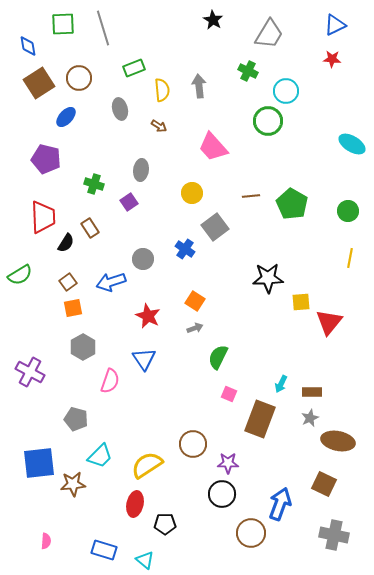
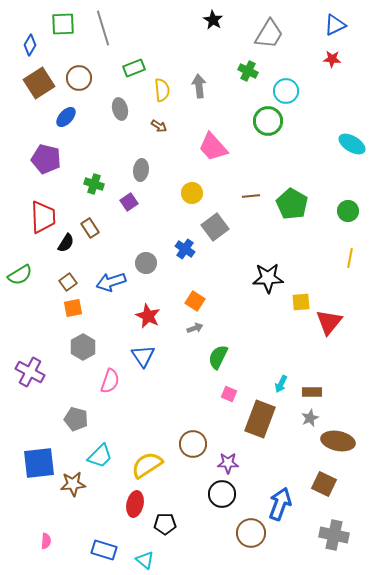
blue diamond at (28, 46): moved 2 px right, 1 px up; rotated 40 degrees clockwise
gray circle at (143, 259): moved 3 px right, 4 px down
blue triangle at (144, 359): moved 1 px left, 3 px up
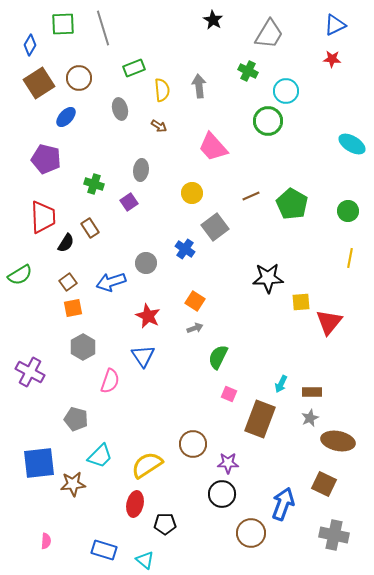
brown line at (251, 196): rotated 18 degrees counterclockwise
blue arrow at (280, 504): moved 3 px right
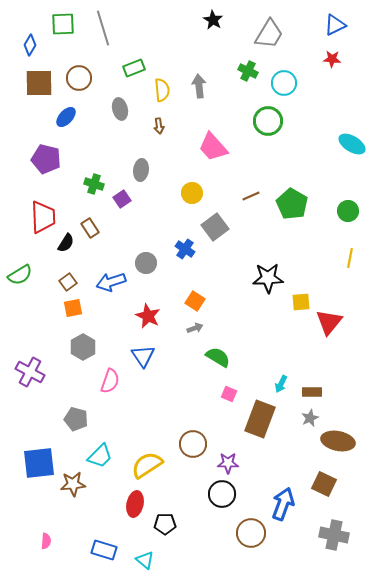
brown square at (39, 83): rotated 32 degrees clockwise
cyan circle at (286, 91): moved 2 px left, 8 px up
brown arrow at (159, 126): rotated 49 degrees clockwise
purple square at (129, 202): moved 7 px left, 3 px up
green semicircle at (218, 357): rotated 95 degrees clockwise
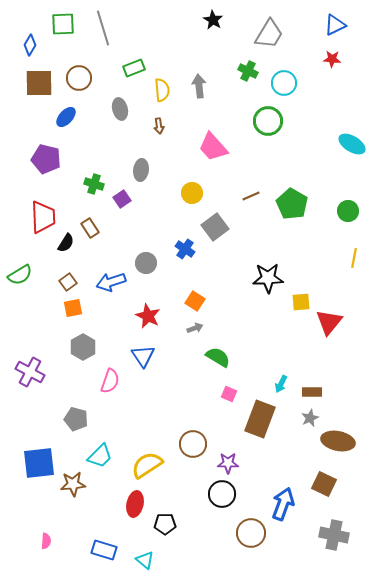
yellow line at (350, 258): moved 4 px right
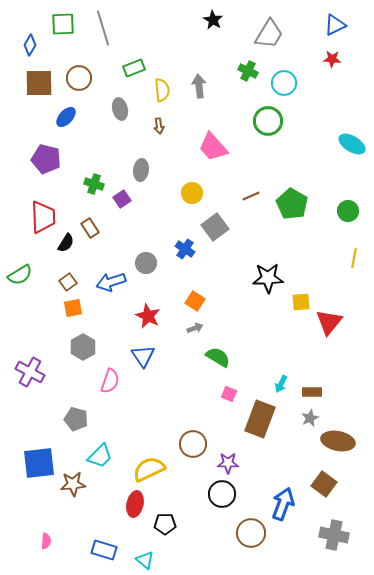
yellow semicircle at (147, 465): moved 2 px right, 4 px down; rotated 8 degrees clockwise
brown square at (324, 484): rotated 10 degrees clockwise
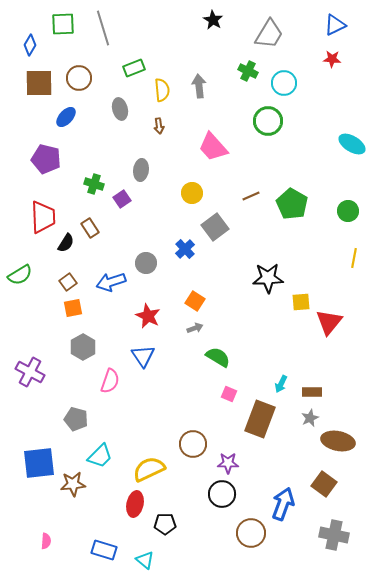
blue cross at (185, 249): rotated 12 degrees clockwise
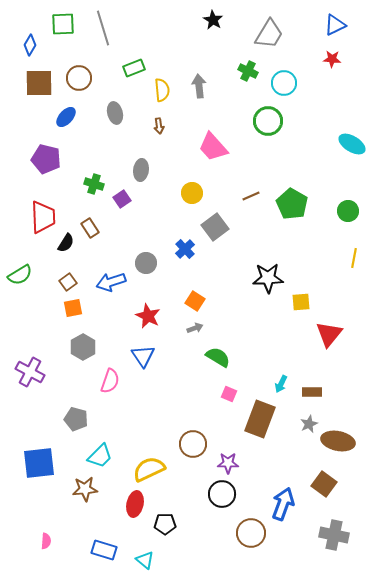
gray ellipse at (120, 109): moved 5 px left, 4 px down
red triangle at (329, 322): moved 12 px down
gray star at (310, 418): moved 1 px left, 6 px down
brown star at (73, 484): moved 12 px right, 5 px down
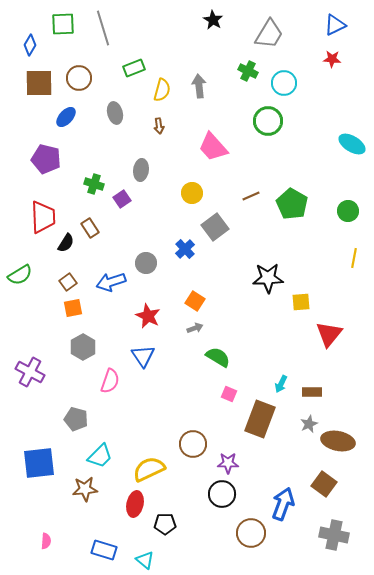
yellow semicircle at (162, 90): rotated 20 degrees clockwise
